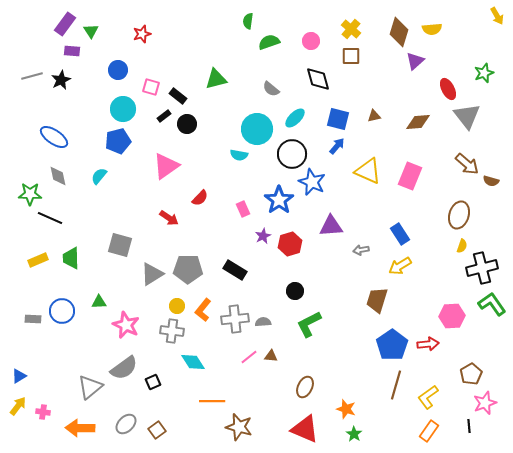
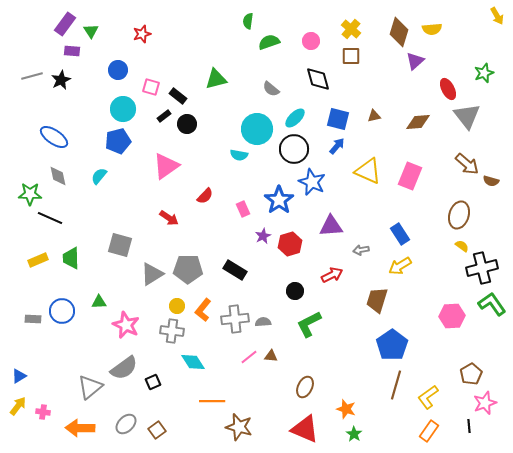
black circle at (292, 154): moved 2 px right, 5 px up
red semicircle at (200, 198): moved 5 px right, 2 px up
yellow semicircle at (462, 246): rotated 72 degrees counterclockwise
red arrow at (428, 344): moved 96 px left, 69 px up; rotated 20 degrees counterclockwise
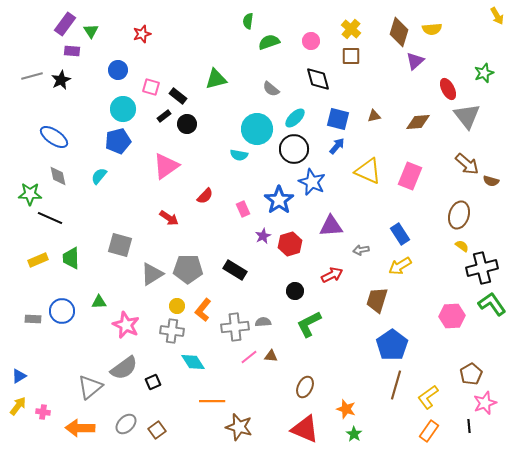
gray cross at (235, 319): moved 8 px down
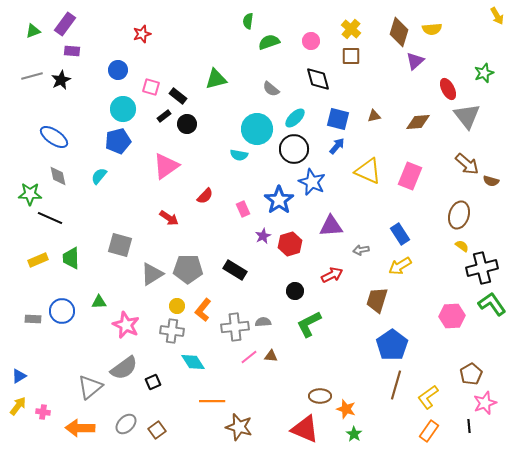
green triangle at (91, 31): moved 58 px left; rotated 42 degrees clockwise
brown ellipse at (305, 387): moved 15 px right, 9 px down; rotated 65 degrees clockwise
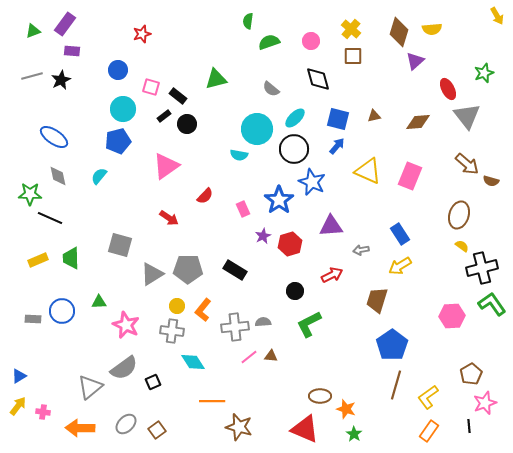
brown square at (351, 56): moved 2 px right
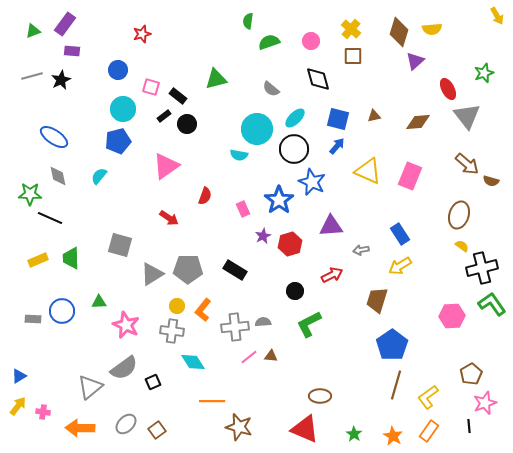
red semicircle at (205, 196): rotated 24 degrees counterclockwise
orange star at (346, 409): moved 47 px right, 27 px down; rotated 12 degrees clockwise
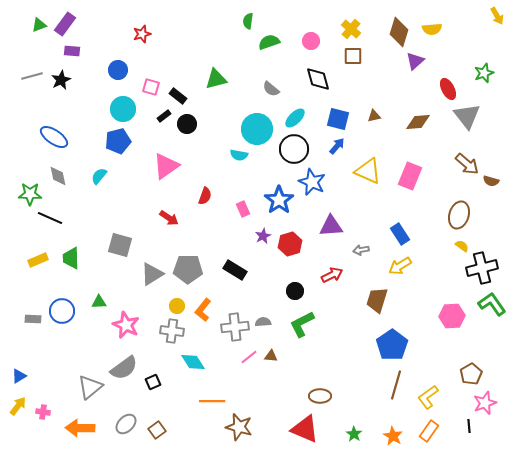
green triangle at (33, 31): moved 6 px right, 6 px up
green L-shape at (309, 324): moved 7 px left
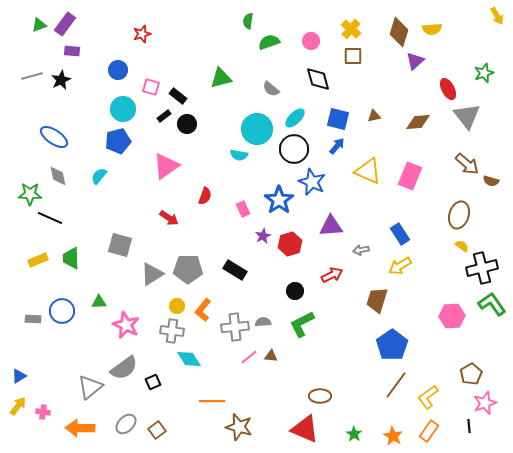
green triangle at (216, 79): moved 5 px right, 1 px up
cyan diamond at (193, 362): moved 4 px left, 3 px up
brown line at (396, 385): rotated 20 degrees clockwise
